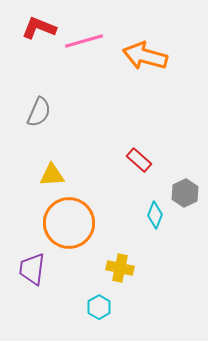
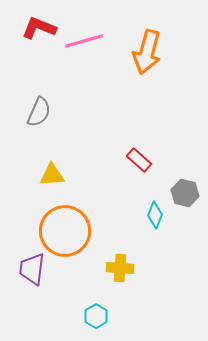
orange arrow: moved 2 px right, 4 px up; rotated 90 degrees counterclockwise
gray hexagon: rotated 20 degrees counterclockwise
orange circle: moved 4 px left, 8 px down
yellow cross: rotated 8 degrees counterclockwise
cyan hexagon: moved 3 px left, 9 px down
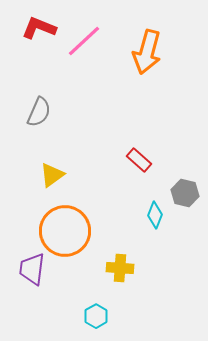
pink line: rotated 27 degrees counterclockwise
yellow triangle: rotated 32 degrees counterclockwise
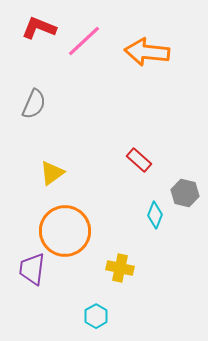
orange arrow: rotated 81 degrees clockwise
gray semicircle: moved 5 px left, 8 px up
yellow triangle: moved 2 px up
yellow cross: rotated 8 degrees clockwise
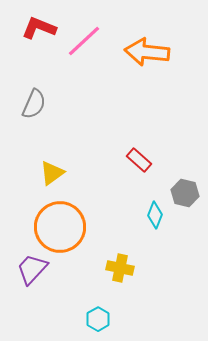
orange circle: moved 5 px left, 4 px up
purple trapezoid: rotated 36 degrees clockwise
cyan hexagon: moved 2 px right, 3 px down
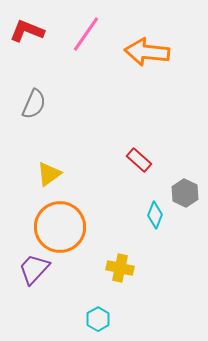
red L-shape: moved 12 px left, 3 px down
pink line: moved 2 px right, 7 px up; rotated 12 degrees counterclockwise
yellow triangle: moved 3 px left, 1 px down
gray hexagon: rotated 12 degrees clockwise
purple trapezoid: moved 2 px right
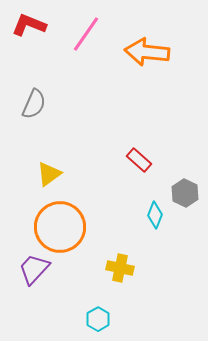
red L-shape: moved 2 px right, 6 px up
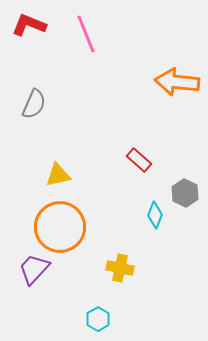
pink line: rotated 57 degrees counterclockwise
orange arrow: moved 30 px right, 30 px down
yellow triangle: moved 9 px right, 1 px down; rotated 24 degrees clockwise
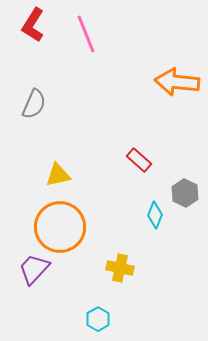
red L-shape: moved 4 px right; rotated 80 degrees counterclockwise
